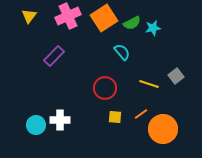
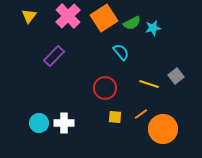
pink cross: rotated 20 degrees counterclockwise
cyan semicircle: moved 1 px left
white cross: moved 4 px right, 3 px down
cyan circle: moved 3 px right, 2 px up
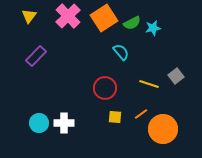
purple rectangle: moved 18 px left
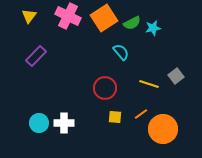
pink cross: rotated 20 degrees counterclockwise
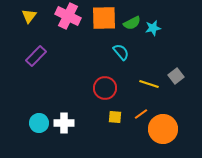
orange square: rotated 32 degrees clockwise
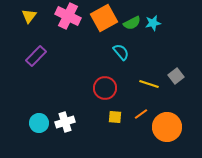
orange square: rotated 28 degrees counterclockwise
cyan star: moved 5 px up
white cross: moved 1 px right, 1 px up; rotated 18 degrees counterclockwise
orange circle: moved 4 px right, 2 px up
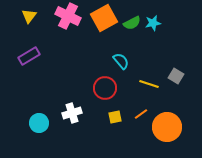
cyan semicircle: moved 9 px down
purple rectangle: moved 7 px left; rotated 15 degrees clockwise
gray square: rotated 21 degrees counterclockwise
yellow square: rotated 16 degrees counterclockwise
white cross: moved 7 px right, 9 px up
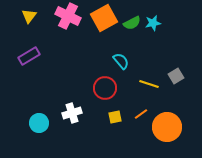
gray square: rotated 28 degrees clockwise
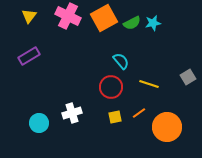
gray square: moved 12 px right, 1 px down
red circle: moved 6 px right, 1 px up
orange line: moved 2 px left, 1 px up
